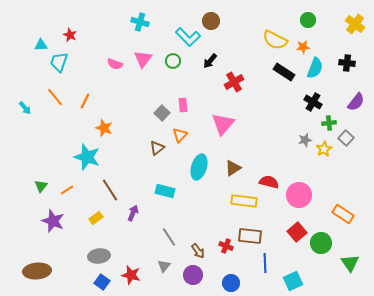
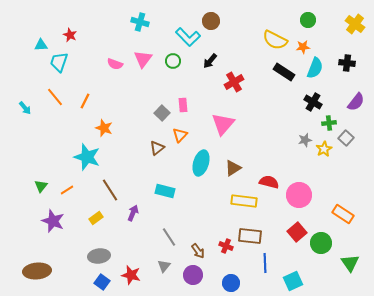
cyan ellipse at (199, 167): moved 2 px right, 4 px up
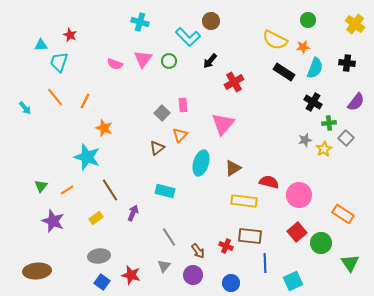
green circle at (173, 61): moved 4 px left
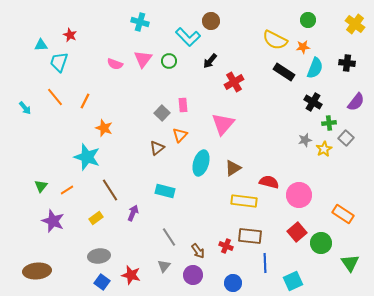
blue circle at (231, 283): moved 2 px right
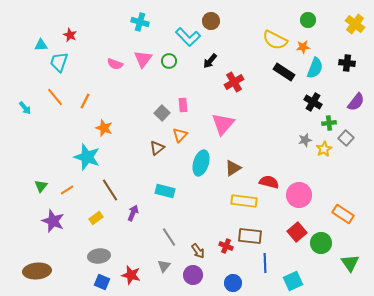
blue square at (102, 282): rotated 14 degrees counterclockwise
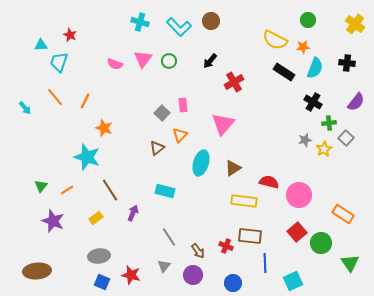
cyan L-shape at (188, 37): moved 9 px left, 10 px up
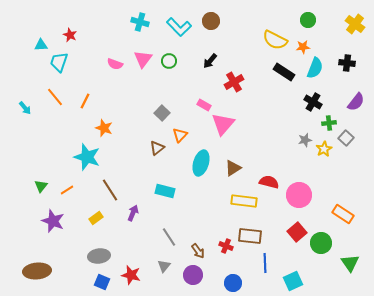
pink rectangle at (183, 105): moved 21 px right; rotated 56 degrees counterclockwise
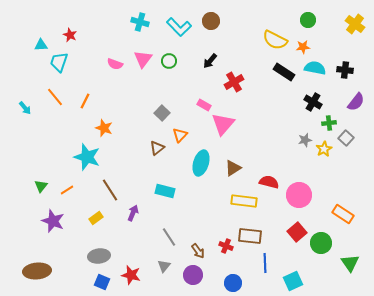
black cross at (347, 63): moved 2 px left, 7 px down
cyan semicircle at (315, 68): rotated 100 degrees counterclockwise
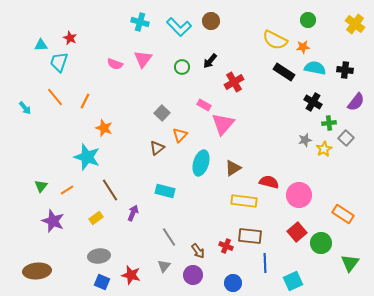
red star at (70, 35): moved 3 px down
green circle at (169, 61): moved 13 px right, 6 px down
green triangle at (350, 263): rotated 12 degrees clockwise
